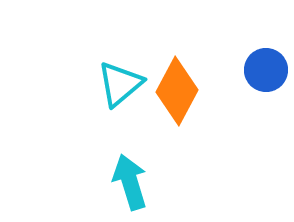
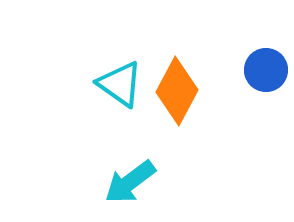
cyan triangle: rotated 45 degrees counterclockwise
cyan arrow: rotated 110 degrees counterclockwise
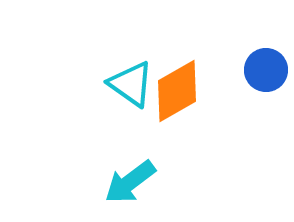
cyan triangle: moved 11 px right
orange diamond: rotated 32 degrees clockwise
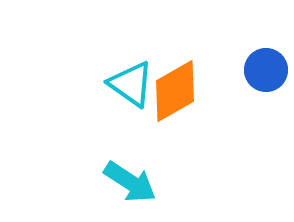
orange diamond: moved 2 px left
cyan arrow: rotated 110 degrees counterclockwise
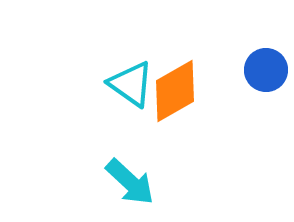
cyan arrow: rotated 10 degrees clockwise
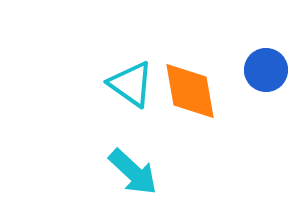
orange diamond: moved 15 px right; rotated 70 degrees counterclockwise
cyan arrow: moved 3 px right, 10 px up
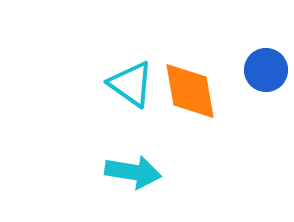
cyan arrow: rotated 34 degrees counterclockwise
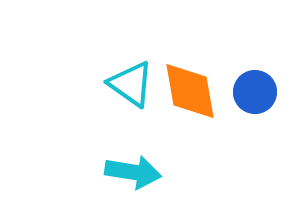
blue circle: moved 11 px left, 22 px down
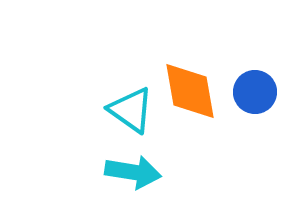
cyan triangle: moved 26 px down
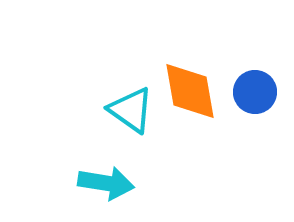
cyan arrow: moved 27 px left, 11 px down
